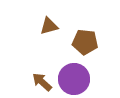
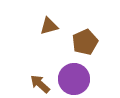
brown pentagon: rotated 30 degrees counterclockwise
brown arrow: moved 2 px left, 2 px down
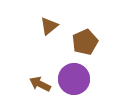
brown triangle: rotated 24 degrees counterclockwise
brown arrow: rotated 15 degrees counterclockwise
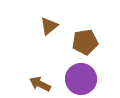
brown pentagon: rotated 15 degrees clockwise
purple circle: moved 7 px right
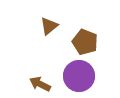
brown pentagon: rotated 30 degrees clockwise
purple circle: moved 2 px left, 3 px up
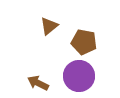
brown pentagon: moved 1 px left; rotated 10 degrees counterclockwise
brown arrow: moved 2 px left, 1 px up
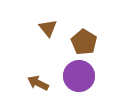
brown triangle: moved 1 px left, 2 px down; rotated 30 degrees counterclockwise
brown pentagon: rotated 20 degrees clockwise
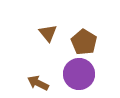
brown triangle: moved 5 px down
purple circle: moved 2 px up
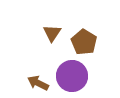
brown triangle: moved 4 px right; rotated 12 degrees clockwise
purple circle: moved 7 px left, 2 px down
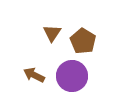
brown pentagon: moved 1 px left, 1 px up
brown arrow: moved 4 px left, 8 px up
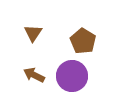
brown triangle: moved 19 px left
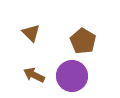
brown triangle: moved 2 px left; rotated 18 degrees counterclockwise
